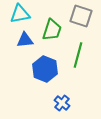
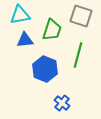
cyan triangle: moved 1 px down
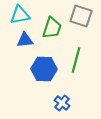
green trapezoid: moved 2 px up
green line: moved 2 px left, 5 px down
blue hexagon: moved 1 px left; rotated 20 degrees counterclockwise
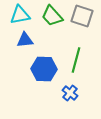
gray square: moved 1 px right
green trapezoid: moved 12 px up; rotated 120 degrees clockwise
blue cross: moved 8 px right, 10 px up
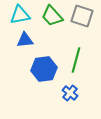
blue hexagon: rotated 10 degrees counterclockwise
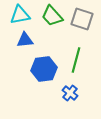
gray square: moved 3 px down
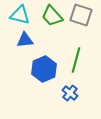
cyan triangle: rotated 25 degrees clockwise
gray square: moved 1 px left, 4 px up
blue hexagon: rotated 15 degrees counterclockwise
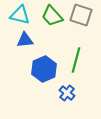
blue cross: moved 3 px left
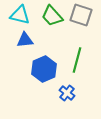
green line: moved 1 px right
